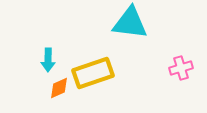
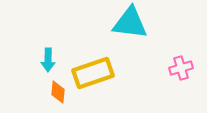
orange diamond: moved 1 px left, 4 px down; rotated 60 degrees counterclockwise
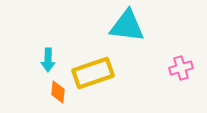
cyan triangle: moved 3 px left, 3 px down
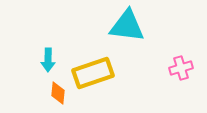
orange diamond: moved 1 px down
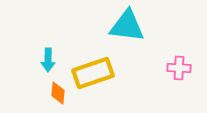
pink cross: moved 2 px left; rotated 20 degrees clockwise
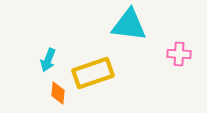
cyan triangle: moved 2 px right, 1 px up
cyan arrow: rotated 20 degrees clockwise
pink cross: moved 14 px up
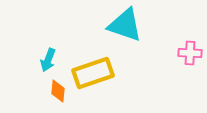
cyan triangle: moved 4 px left; rotated 12 degrees clockwise
pink cross: moved 11 px right, 1 px up
orange diamond: moved 2 px up
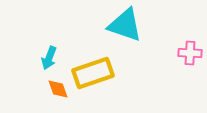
cyan arrow: moved 1 px right, 2 px up
orange diamond: moved 2 px up; rotated 25 degrees counterclockwise
